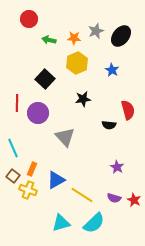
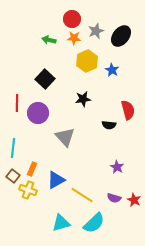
red circle: moved 43 px right
yellow hexagon: moved 10 px right, 2 px up
cyan line: rotated 30 degrees clockwise
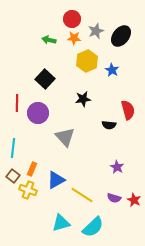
cyan semicircle: moved 1 px left, 4 px down
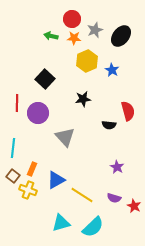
gray star: moved 1 px left, 1 px up
green arrow: moved 2 px right, 4 px up
red semicircle: moved 1 px down
red star: moved 6 px down
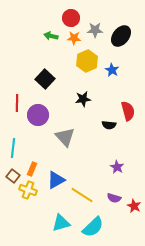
red circle: moved 1 px left, 1 px up
gray star: rotated 21 degrees clockwise
purple circle: moved 2 px down
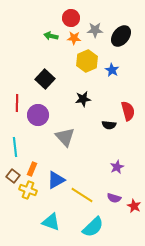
cyan line: moved 2 px right, 1 px up; rotated 12 degrees counterclockwise
purple star: rotated 16 degrees clockwise
cyan triangle: moved 10 px left, 1 px up; rotated 36 degrees clockwise
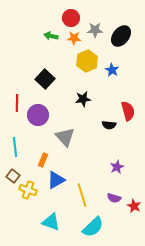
orange rectangle: moved 11 px right, 9 px up
yellow line: rotated 40 degrees clockwise
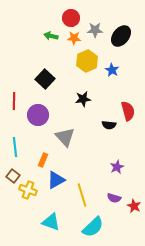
red line: moved 3 px left, 2 px up
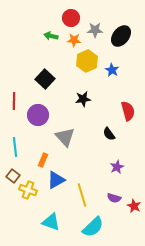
orange star: moved 2 px down
black semicircle: moved 9 px down; rotated 48 degrees clockwise
